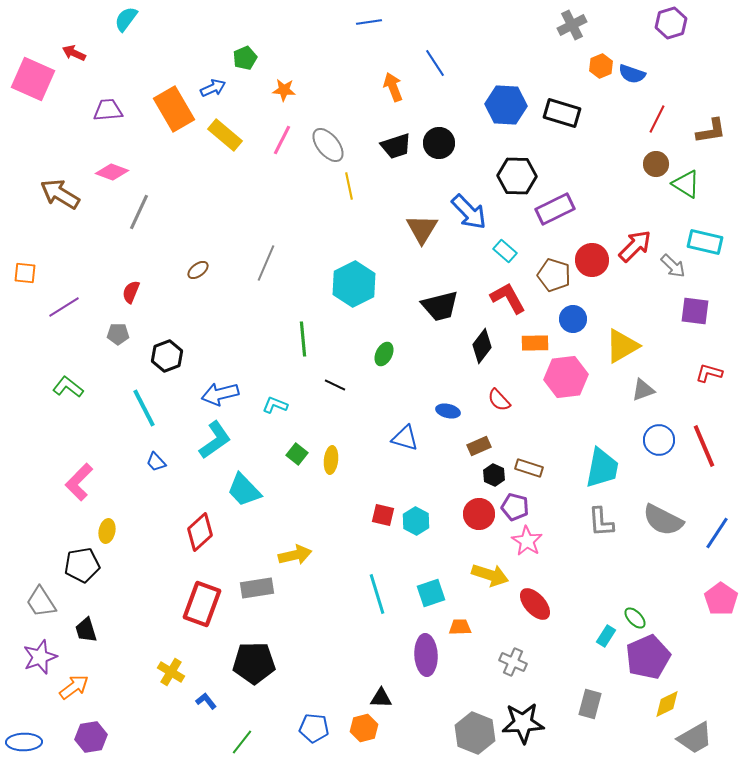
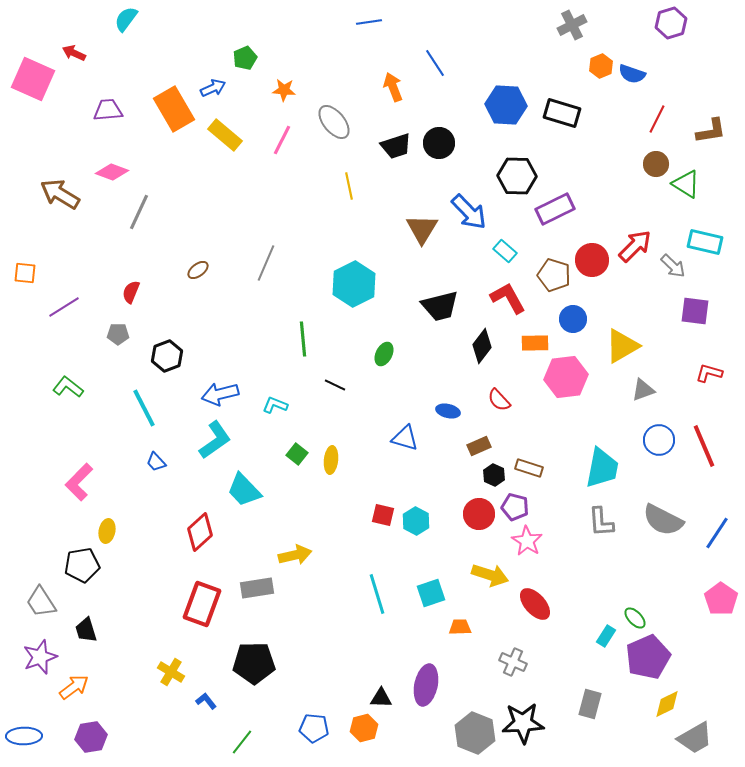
gray ellipse at (328, 145): moved 6 px right, 23 px up
purple ellipse at (426, 655): moved 30 px down; rotated 15 degrees clockwise
blue ellipse at (24, 742): moved 6 px up
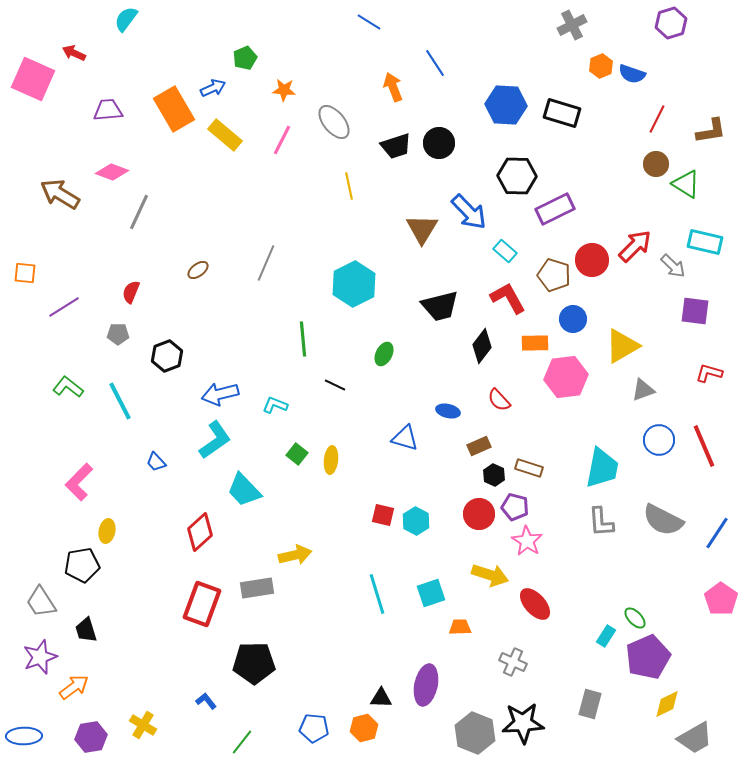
blue line at (369, 22): rotated 40 degrees clockwise
cyan line at (144, 408): moved 24 px left, 7 px up
yellow cross at (171, 672): moved 28 px left, 53 px down
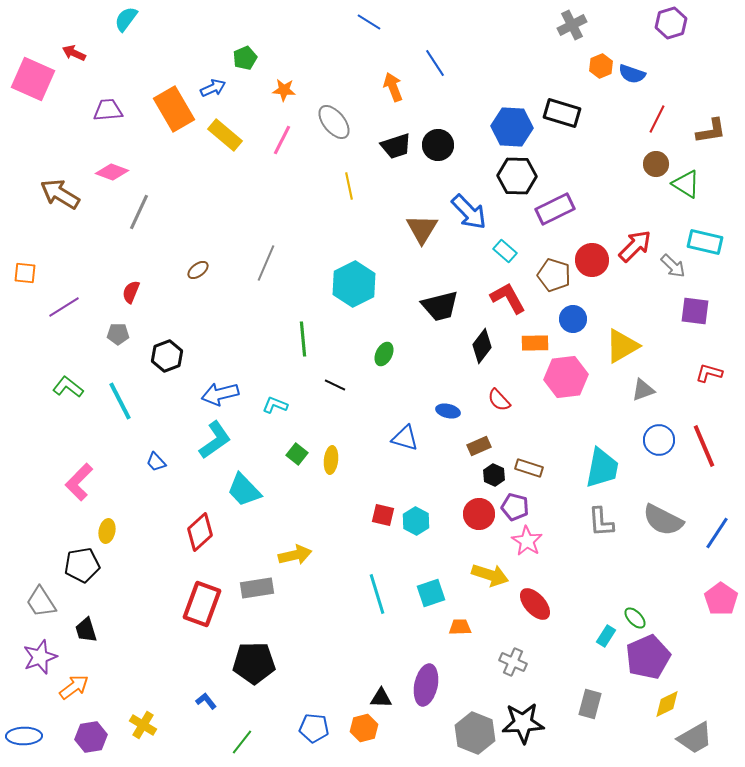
blue hexagon at (506, 105): moved 6 px right, 22 px down
black circle at (439, 143): moved 1 px left, 2 px down
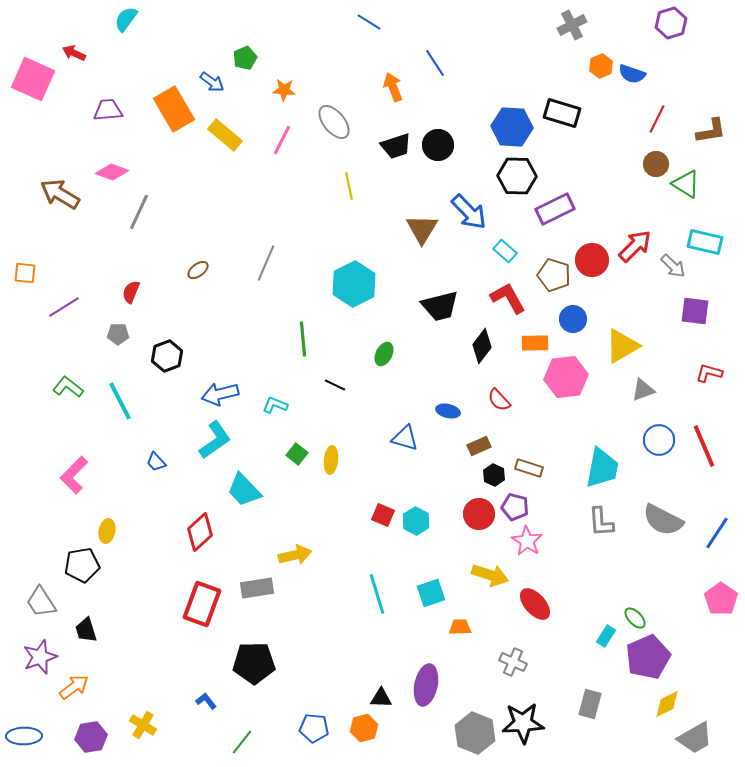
blue arrow at (213, 88): moved 1 px left, 6 px up; rotated 60 degrees clockwise
pink L-shape at (79, 482): moved 5 px left, 7 px up
red square at (383, 515): rotated 10 degrees clockwise
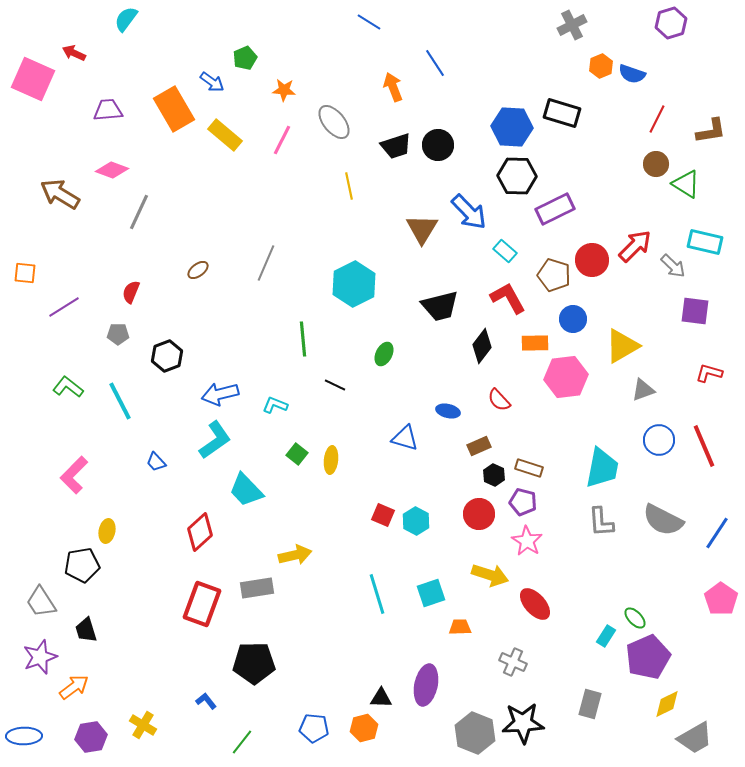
pink diamond at (112, 172): moved 2 px up
cyan trapezoid at (244, 490): moved 2 px right
purple pentagon at (515, 507): moved 8 px right, 5 px up
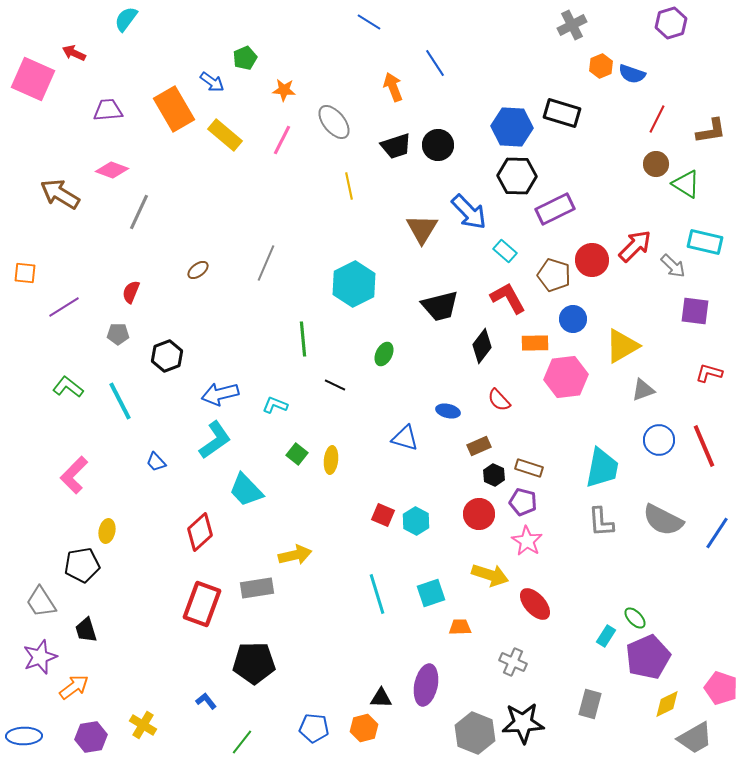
pink pentagon at (721, 599): moved 89 px down; rotated 16 degrees counterclockwise
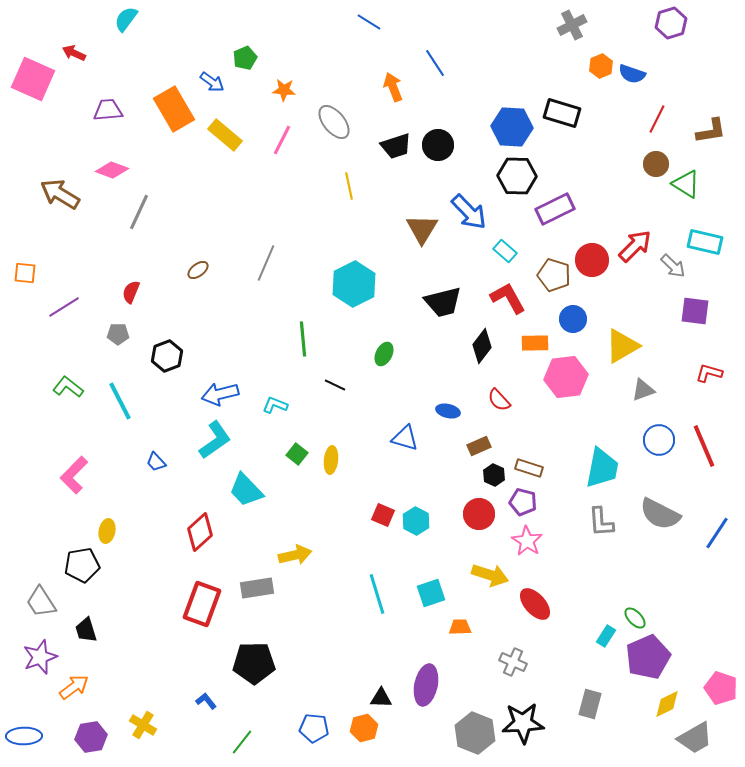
black trapezoid at (440, 306): moved 3 px right, 4 px up
gray semicircle at (663, 520): moved 3 px left, 6 px up
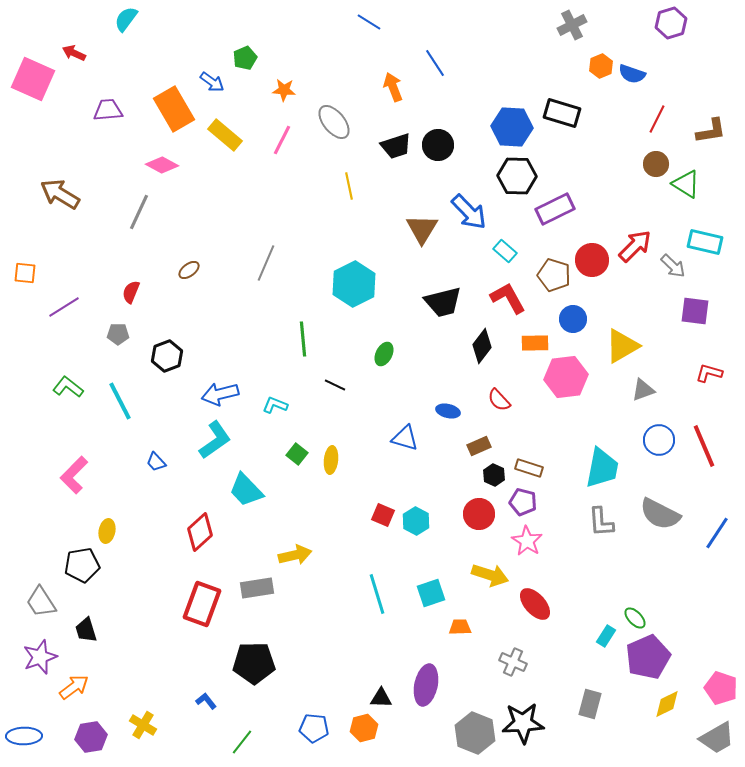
pink diamond at (112, 170): moved 50 px right, 5 px up; rotated 8 degrees clockwise
brown ellipse at (198, 270): moved 9 px left
gray trapezoid at (695, 738): moved 22 px right
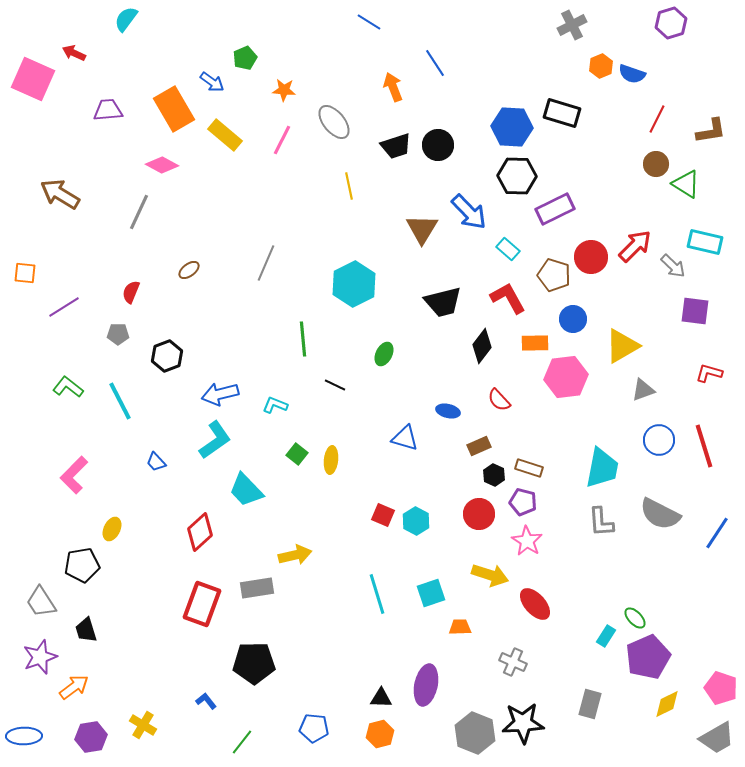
cyan rectangle at (505, 251): moved 3 px right, 2 px up
red circle at (592, 260): moved 1 px left, 3 px up
red line at (704, 446): rotated 6 degrees clockwise
yellow ellipse at (107, 531): moved 5 px right, 2 px up; rotated 15 degrees clockwise
orange hexagon at (364, 728): moved 16 px right, 6 px down
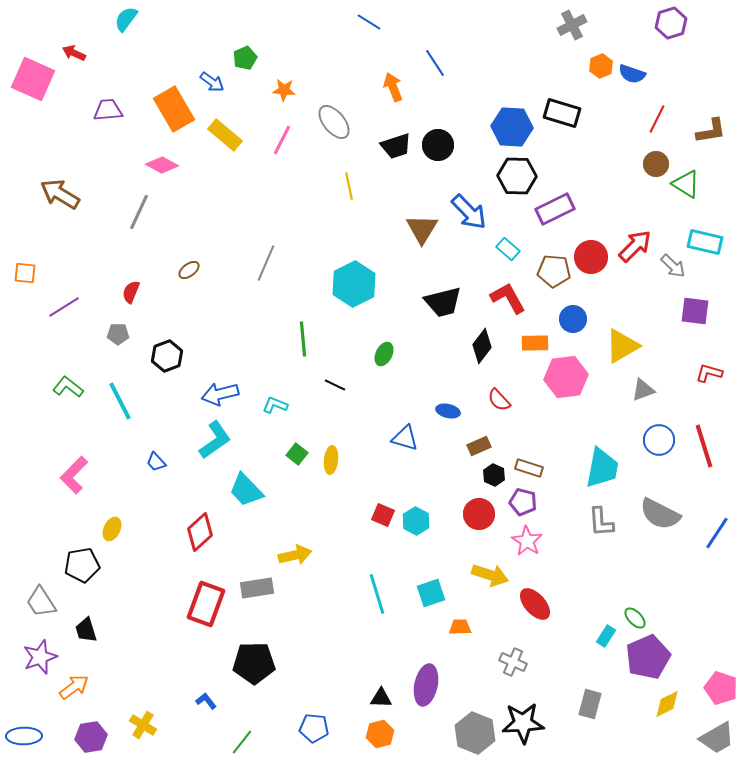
brown pentagon at (554, 275): moved 4 px up; rotated 12 degrees counterclockwise
red rectangle at (202, 604): moved 4 px right
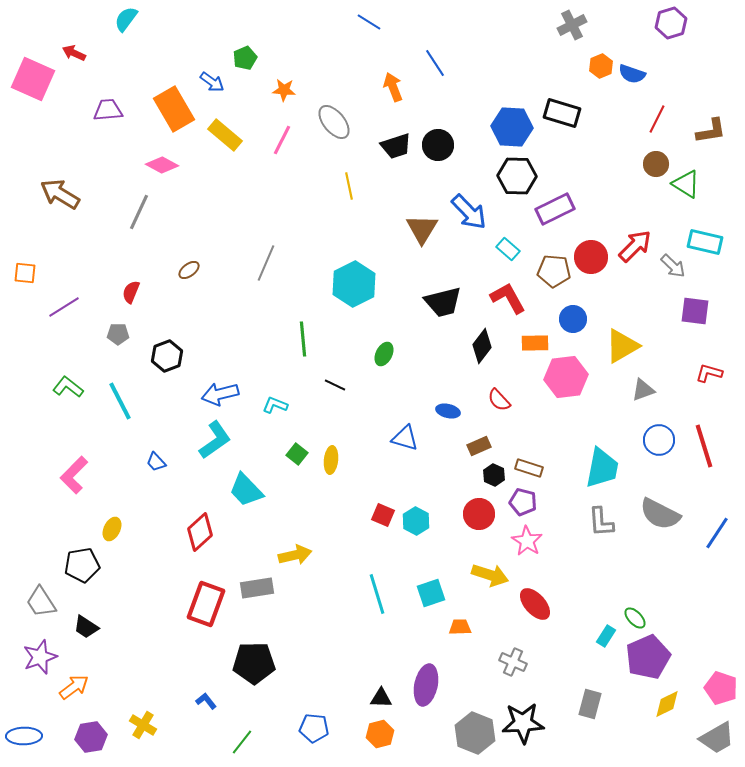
black trapezoid at (86, 630): moved 3 px up; rotated 40 degrees counterclockwise
